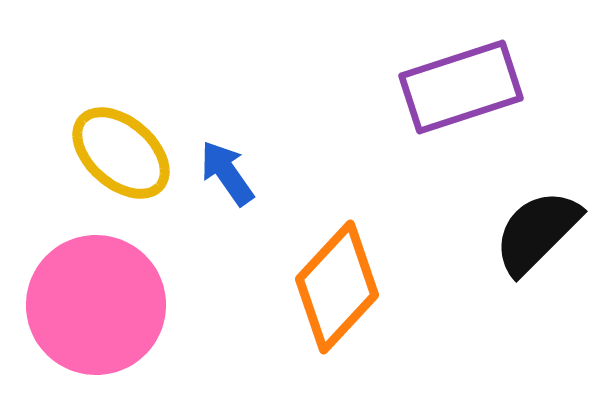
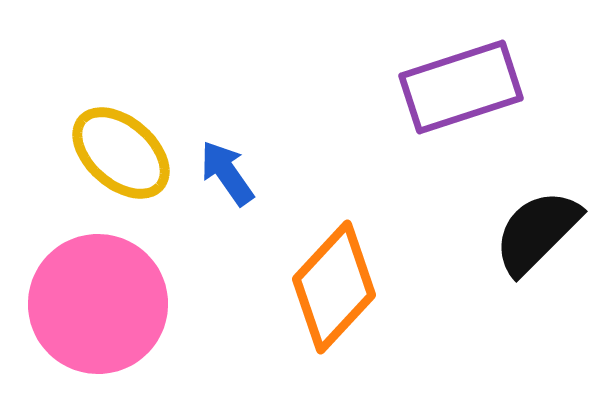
orange diamond: moved 3 px left
pink circle: moved 2 px right, 1 px up
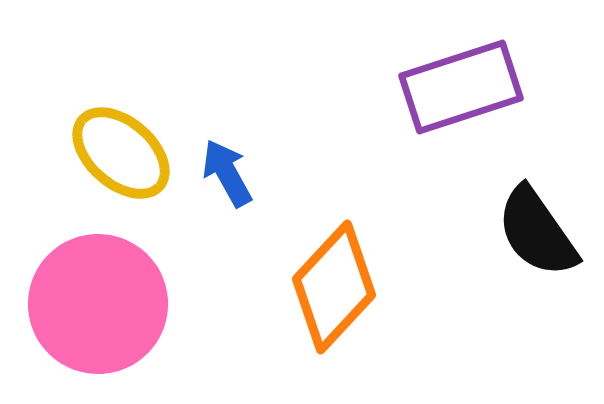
blue arrow: rotated 6 degrees clockwise
black semicircle: rotated 80 degrees counterclockwise
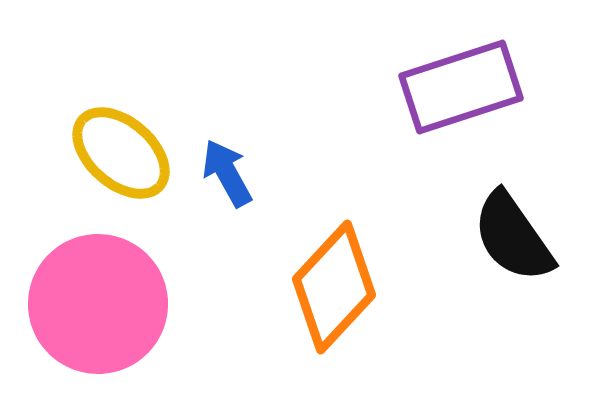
black semicircle: moved 24 px left, 5 px down
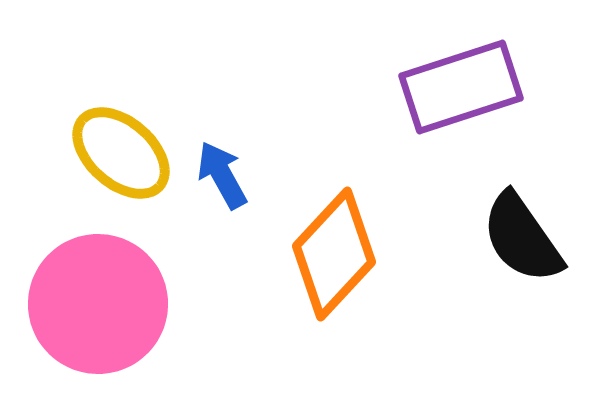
blue arrow: moved 5 px left, 2 px down
black semicircle: moved 9 px right, 1 px down
orange diamond: moved 33 px up
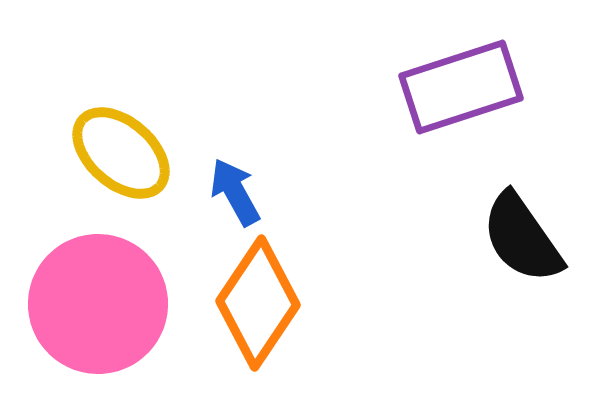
blue arrow: moved 13 px right, 17 px down
orange diamond: moved 76 px left, 49 px down; rotated 9 degrees counterclockwise
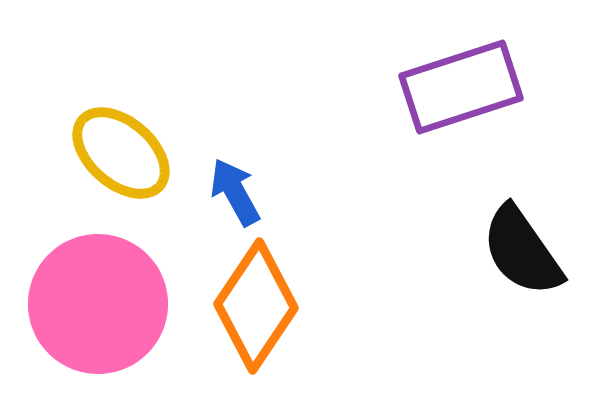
black semicircle: moved 13 px down
orange diamond: moved 2 px left, 3 px down
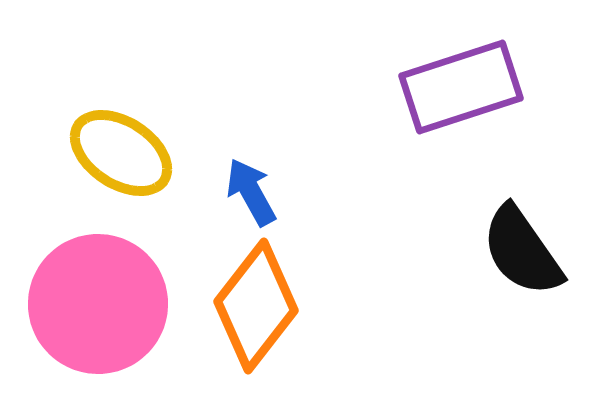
yellow ellipse: rotated 8 degrees counterclockwise
blue arrow: moved 16 px right
orange diamond: rotated 4 degrees clockwise
